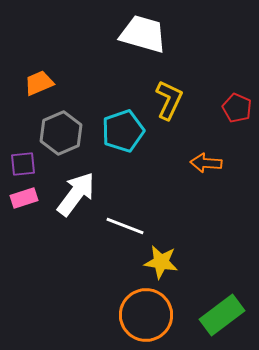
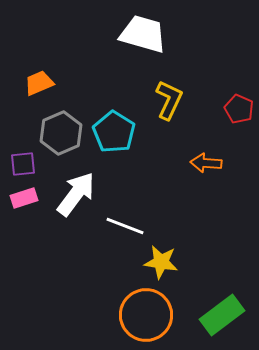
red pentagon: moved 2 px right, 1 px down
cyan pentagon: moved 9 px left, 1 px down; rotated 21 degrees counterclockwise
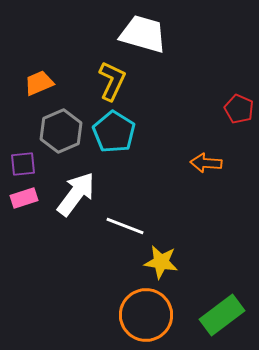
yellow L-shape: moved 57 px left, 19 px up
gray hexagon: moved 2 px up
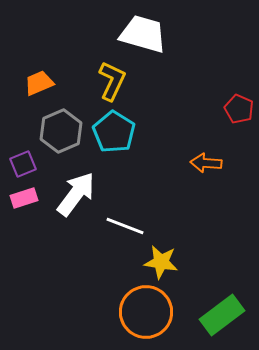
purple square: rotated 16 degrees counterclockwise
orange circle: moved 3 px up
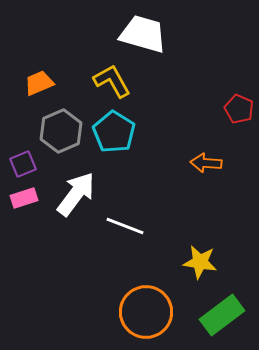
yellow L-shape: rotated 54 degrees counterclockwise
yellow star: moved 39 px right
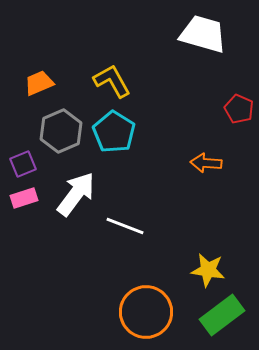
white trapezoid: moved 60 px right
yellow star: moved 8 px right, 8 px down
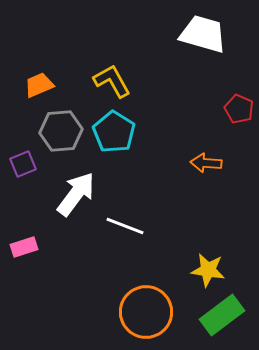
orange trapezoid: moved 2 px down
gray hexagon: rotated 18 degrees clockwise
pink rectangle: moved 49 px down
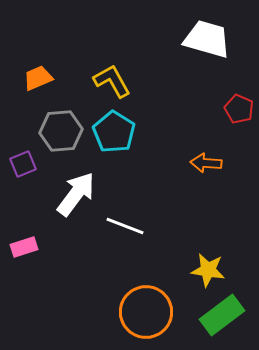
white trapezoid: moved 4 px right, 5 px down
orange trapezoid: moved 1 px left, 7 px up
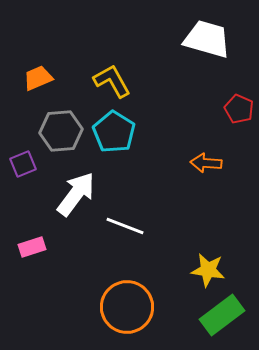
pink rectangle: moved 8 px right
orange circle: moved 19 px left, 5 px up
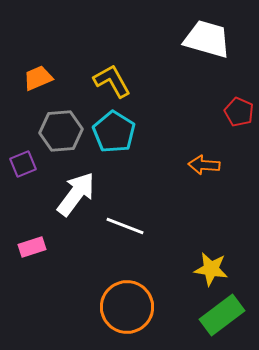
red pentagon: moved 3 px down
orange arrow: moved 2 px left, 2 px down
yellow star: moved 3 px right, 1 px up
